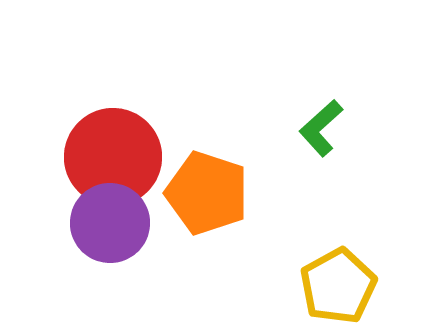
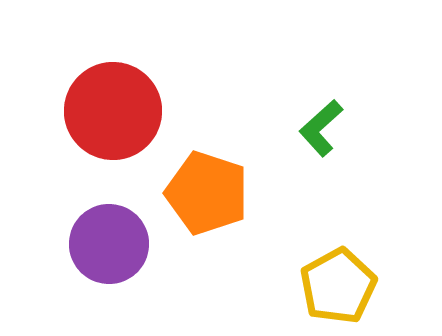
red circle: moved 46 px up
purple circle: moved 1 px left, 21 px down
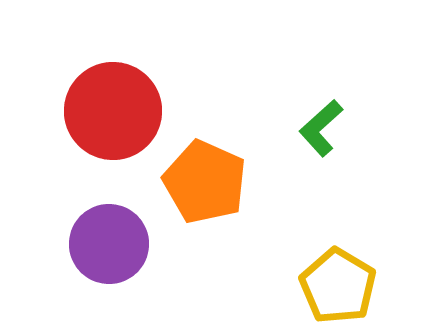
orange pentagon: moved 2 px left, 11 px up; rotated 6 degrees clockwise
yellow pentagon: rotated 12 degrees counterclockwise
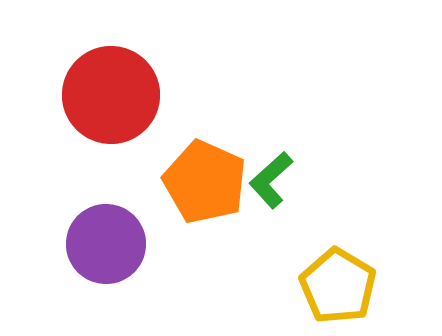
red circle: moved 2 px left, 16 px up
green L-shape: moved 50 px left, 52 px down
purple circle: moved 3 px left
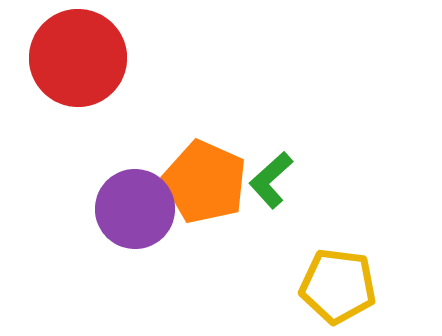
red circle: moved 33 px left, 37 px up
purple circle: moved 29 px right, 35 px up
yellow pentagon: rotated 24 degrees counterclockwise
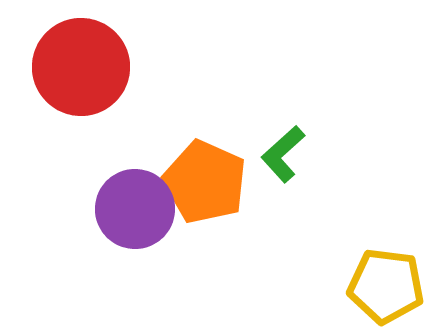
red circle: moved 3 px right, 9 px down
green L-shape: moved 12 px right, 26 px up
yellow pentagon: moved 48 px right
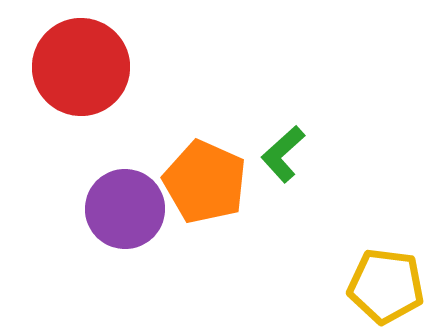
purple circle: moved 10 px left
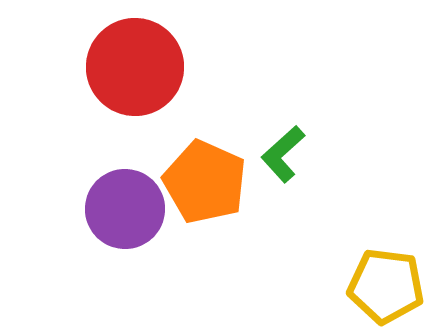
red circle: moved 54 px right
